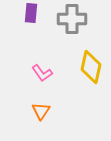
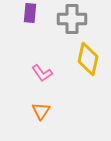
purple rectangle: moved 1 px left
yellow diamond: moved 3 px left, 8 px up
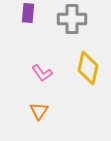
purple rectangle: moved 2 px left
yellow diamond: moved 9 px down
orange triangle: moved 2 px left
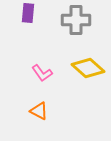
gray cross: moved 4 px right, 1 px down
yellow diamond: rotated 60 degrees counterclockwise
orange triangle: rotated 36 degrees counterclockwise
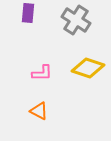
gray cross: rotated 32 degrees clockwise
yellow diamond: rotated 24 degrees counterclockwise
pink L-shape: rotated 55 degrees counterclockwise
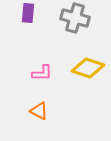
gray cross: moved 1 px left, 2 px up; rotated 16 degrees counterclockwise
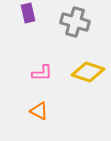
purple rectangle: rotated 18 degrees counterclockwise
gray cross: moved 4 px down
yellow diamond: moved 4 px down
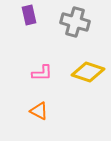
purple rectangle: moved 1 px right, 2 px down
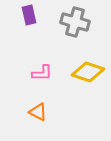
orange triangle: moved 1 px left, 1 px down
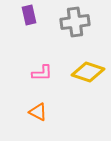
gray cross: rotated 24 degrees counterclockwise
